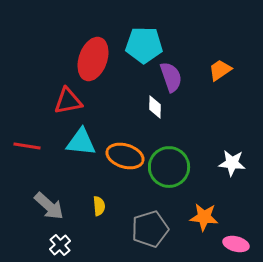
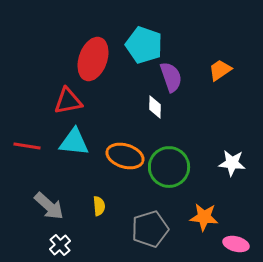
cyan pentagon: rotated 18 degrees clockwise
cyan triangle: moved 7 px left
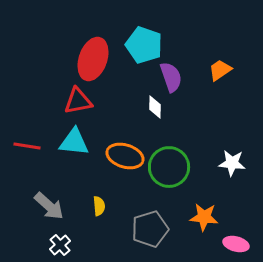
red triangle: moved 10 px right
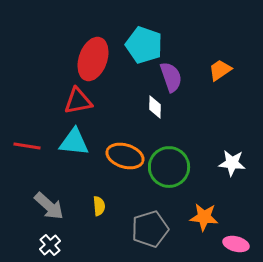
white cross: moved 10 px left
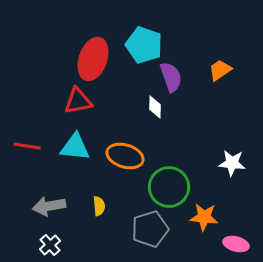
cyan triangle: moved 1 px right, 5 px down
green circle: moved 20 px down
gray arrow: rotated 128 degrees clockwise
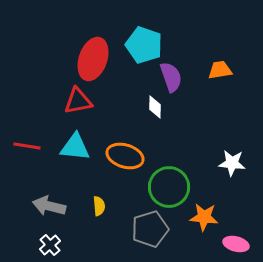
orange trapezoid: rotated 25 degrees clockwise
gray arrow: rotated 24 degrees clockwise
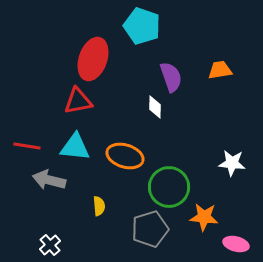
cyan pentagon: moved 2 px left, 19 px up
gray arrow: moved 26 px up
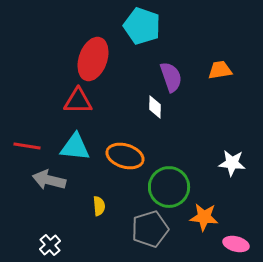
red triangle: rotated 12 degrees clockwise
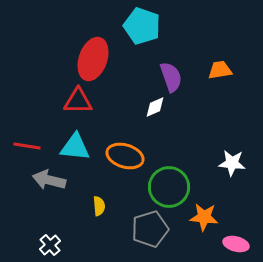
white diamond: rotated 65 degrees clockwise
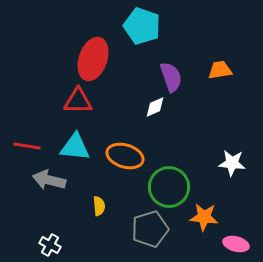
white cross: rotated 20 degrees counterclockwise
